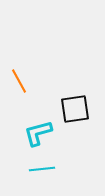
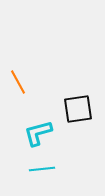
orange line: moved 1 px left, 1 px down
black square: moved 3 px right
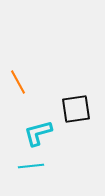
black square: moved 2 px left
cyan line: moved 11 px left, 3 px up
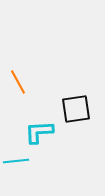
cyan L-shape: moved 1 px right, 1 px up; rotated 12 degrees clockwise
cyan line: moved 15 px left, 5 px up
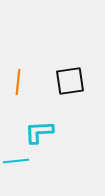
orange line: rotated 35 degrees clockwise
black square: moved 6 px left, 28 px up
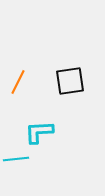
orange line: rotated 20 degrees clockwise
cyan line: moved 2 px up
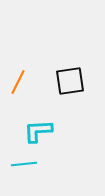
cyan L-shape: moved 1 px left, 1 px up
cyan line: moved 8 px right, 5 px down
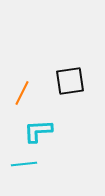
orange line: moved 4 px right, 11 px down
